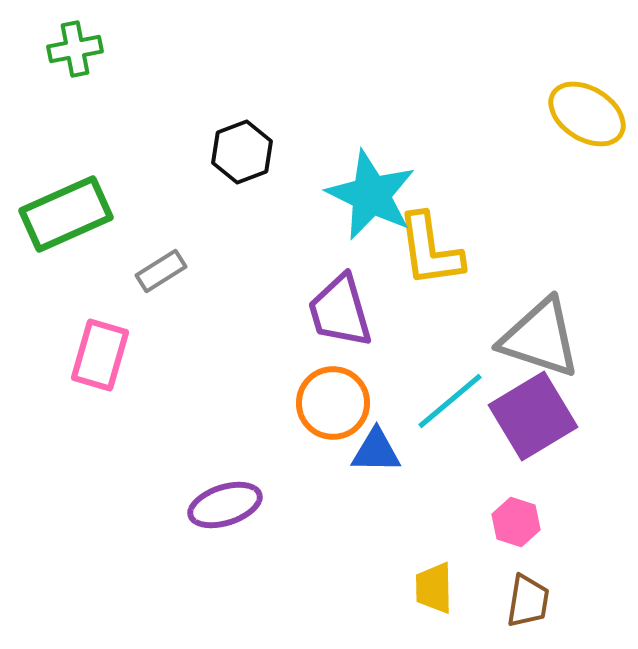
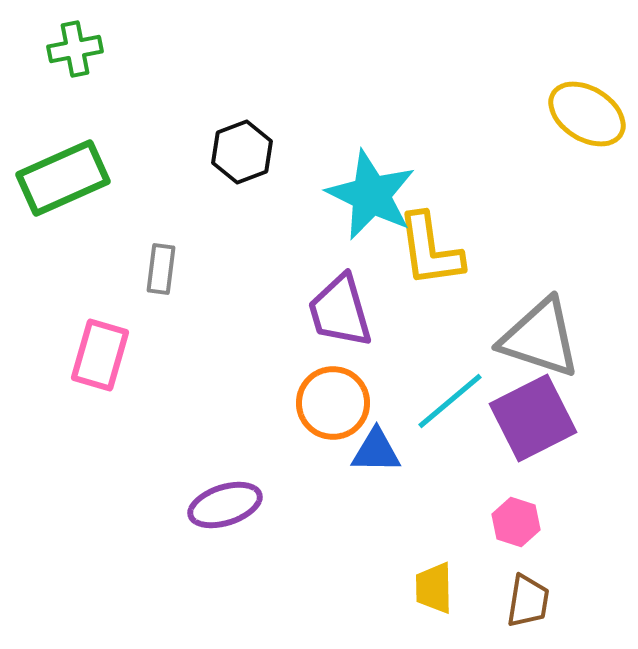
green rectangle: moved 3 px left, 36 px up
gray rectangle: moved 2 px up; rotated 51 degrees counterclockwise
purple square: moved 2 px down; rotated 4 degrees clockwise
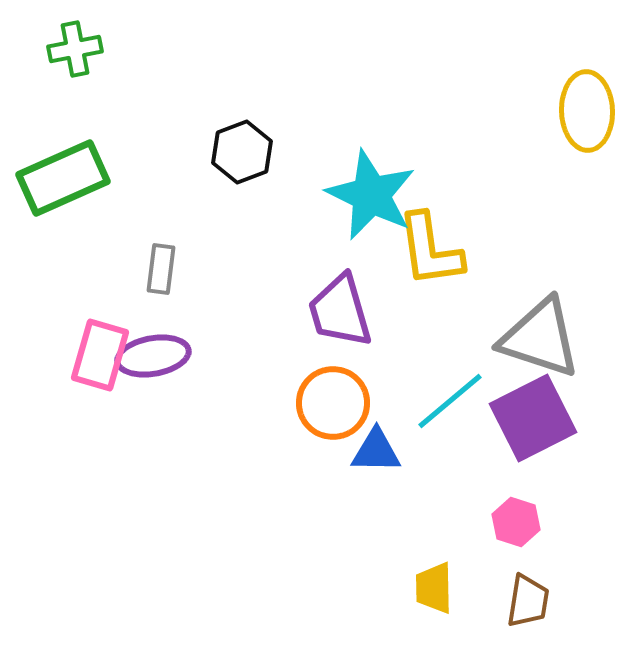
yellow ellipse: moved 3 px up; rotated 56 degrees clockwise
purple ellipse: moved 72 px left, 149 px up; rotated 8 degrees clockwise
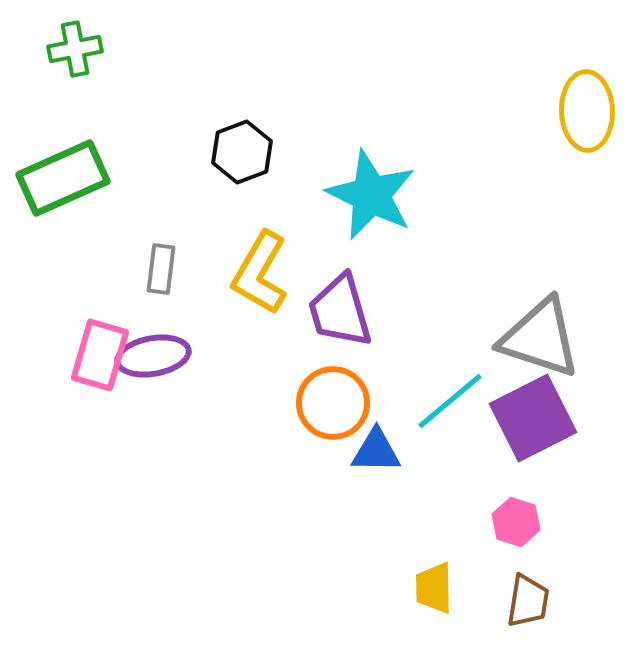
yellow L-shape: moved 170 px left, 23 px down; rotated 38 degrees clockwise
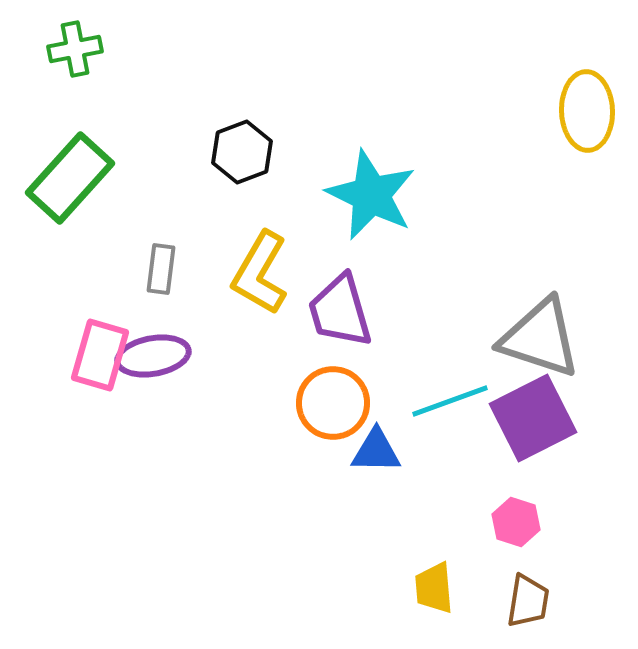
green rectangle: moved 7 px right; rotated 24 degrees counterclockwise
cyan line: rotated 20 degrees clockwise
yellow trapezoid: rotated 4 degrees counterclockwise
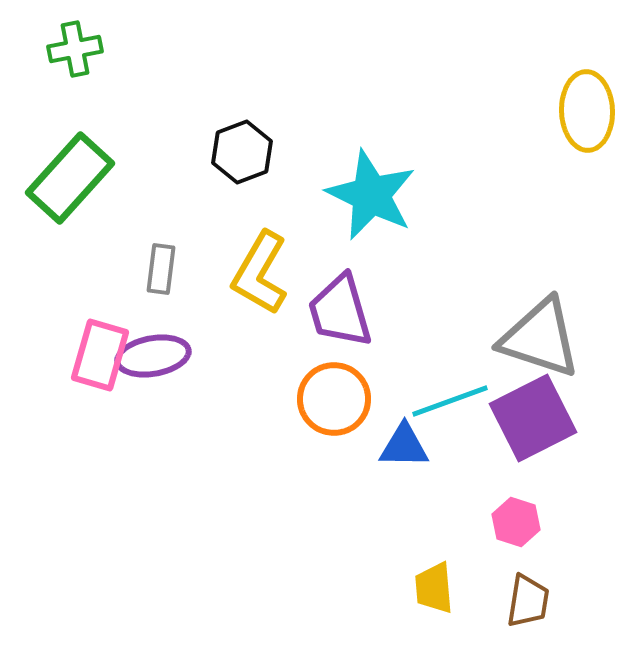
orange circle: moved 1 px right, 4 px up
blue triangle: moved 28 px right, 5 px up
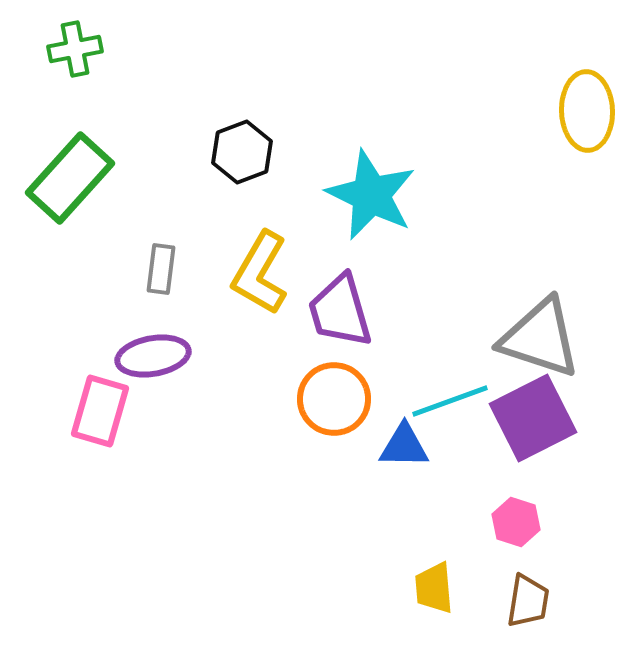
pink rectangle: moved 56 px down
